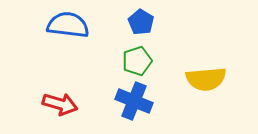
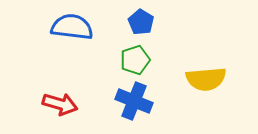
blue semicircle: moved 4 px right, 2 px down
green pentagon: moved 2 px left, 1 px up
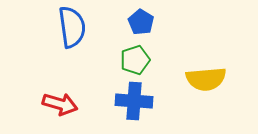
blue semicircle: rotated 75 degrees clockwise
blue cross: rotated 18 degrees counterclockwise
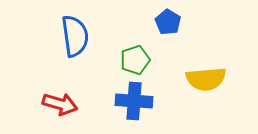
blue pentagon: moved 27 px right
blue semicircle: moved 3 px right, 9 px down
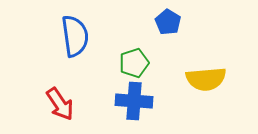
green pentagon: moved 1 px left, 3 px down
red arrow: rotated 40 degrees clockwise
